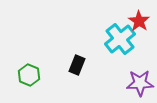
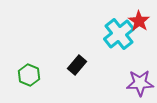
cyan cross: moved 1 px left, 5 px up
black rectangle: rotated 18 degrees clockwise
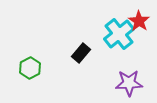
black rectangle: moved 4 px right, 12 px up
green hexagon: moved 1 px right, 7 px up; rotated 10 degrees clockwise
purple star: moved 11 px left
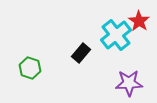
cyan cross: moved 3 px left, 1 px down
green hexagon: rotated 15 degrees counterclockwise
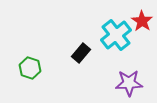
red star: moved 3 px right
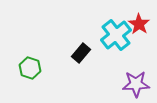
red star: moved 3 px left, 3 px down
purple star: moved 7 px right, 1 px down
